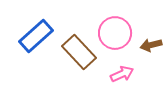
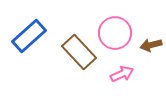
blue rectangle: moved 7 px left
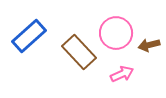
pink circle: moved 1 px right
brown arrow: moved 2 px left
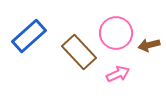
pink arrow: moved 4 px left
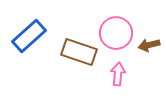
brown rectangle: rotated 28 degrees counterclockwise
pink arrow: rotated 60 degrees counterclockwise
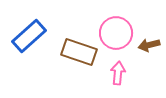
pink arrow: moved 1 px up
